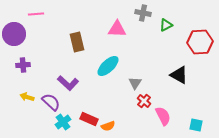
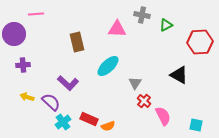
gray cross: moved 1 px left, 2 px down
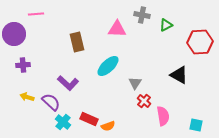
pink semicircle: rotated 18 degrees clockwise
cyan cross: rotated 14 degrees counterclockwise
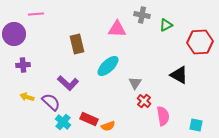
brown rectangle: moved 2 px down
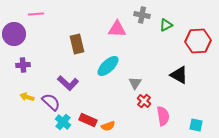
red hexagon: moved 2 px left, 1 px up
red rectangle: moved 1 px left, 1 px down
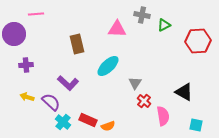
green triangle: moved 2 px left
purple cross: moved 3 px right
black triangle: moved 5 px right, 17 px down
